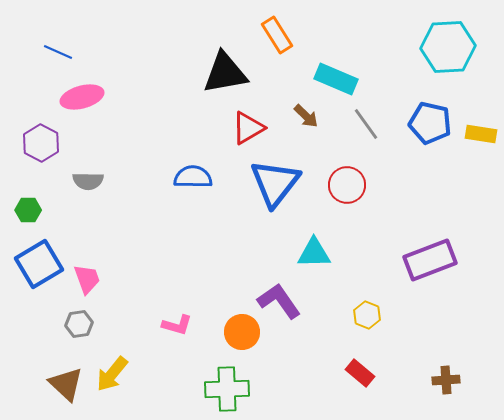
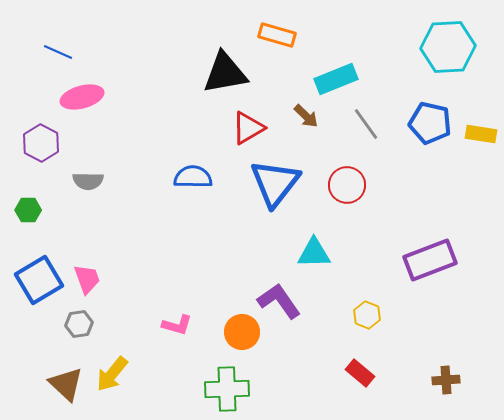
orange rectangle: rotated 42 degrees counterclockwise
cyan rectangle: rotated 45 degrees counterclockwise
blue square: moved 16 px down
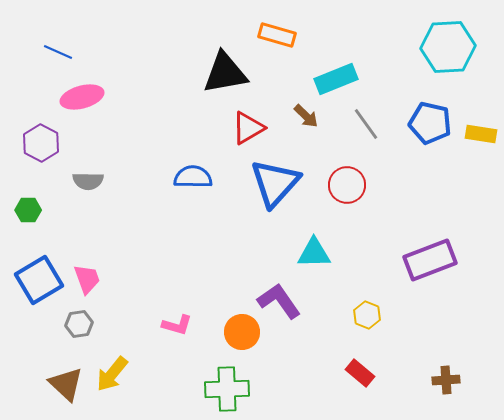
blue triangle: rotated 4 degrees clockwise
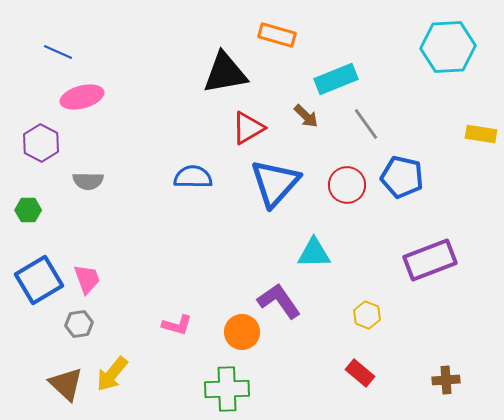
blue pentagon: moved 28 px left, 54 px down
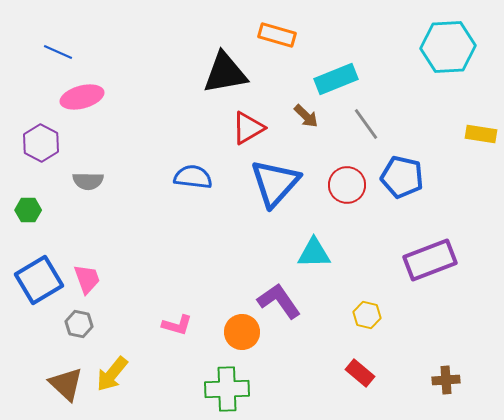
blue semicircle: rotated 6 degrees clockwise
yellow hexagon: rotated 8 degrees counterclockwise
gray hexagon: rotated 20 degrees clockwise
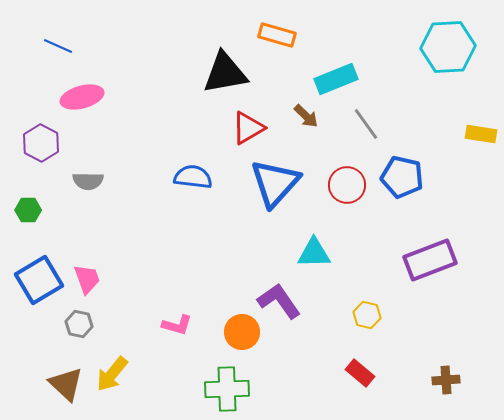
blue line: moved 6 px up
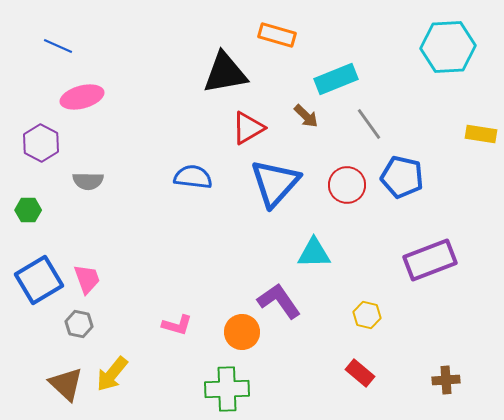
gray line: moved 3 px right
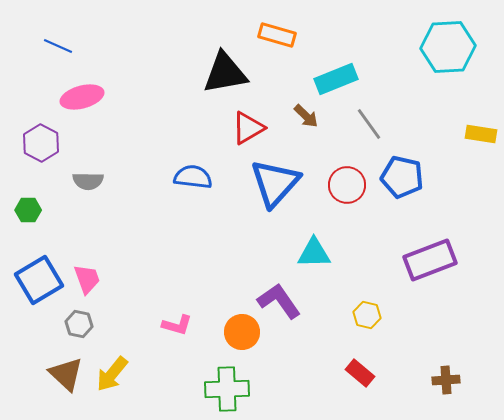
brown triangle: moved 10 px up
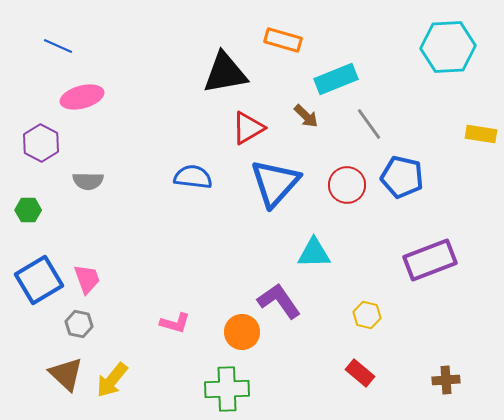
orange rectangle: moved 6 px right, 5 px down
pink L-shape: moved 2 px left, 2 px up
yellow arrow: moved 6 px down
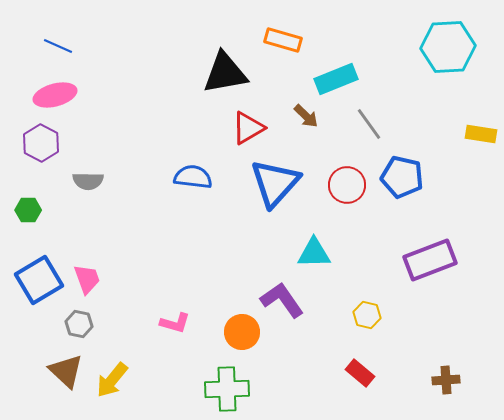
pink ellipse: moved 27 px left, 2 px up
purple L-shape: moved 3 px right, 1 px up
brown triangle: moved 3 px up
